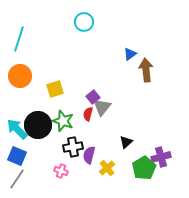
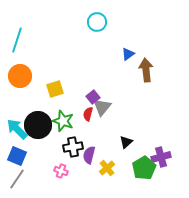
cyan circle: moved 13 px right
cyan line: moved 2 px left, 1 px down
blue triangle: moved 2 px left
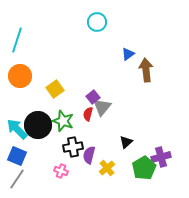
yellow square: rotated 18 degrees counterclockwise
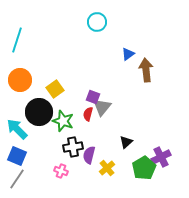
orange circle: moved 4 px down
purple square: rotated 32 degrees counterclockwise
black circle: moved 1 px right, 13 px up
purple cross: rotated 12 degrees counterclockwise
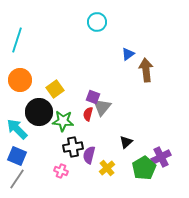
green star: rotated 15 degrees counterclockwise
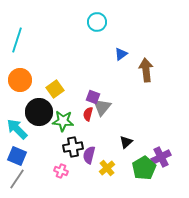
blue triangle: moved 7 px left
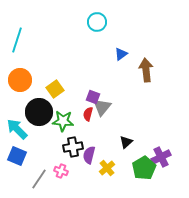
gray line: moved 22 px right
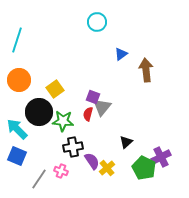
orange circle: moved 1 px left
purple semicircle: moved 3 px right, 6 px down; rotated 132 degrees clockwise
green pentagon: rotated 15 degrees counterclockwise
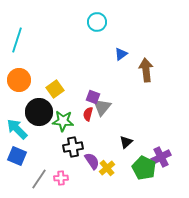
pink cross: moved 7 px down; rotated 24 degrees counterclockwise
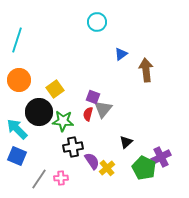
gray triangle: moved 1 px right, 2 px down
